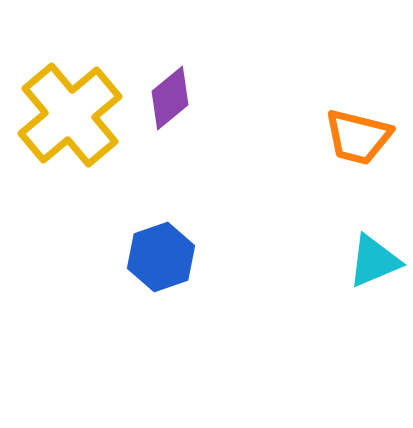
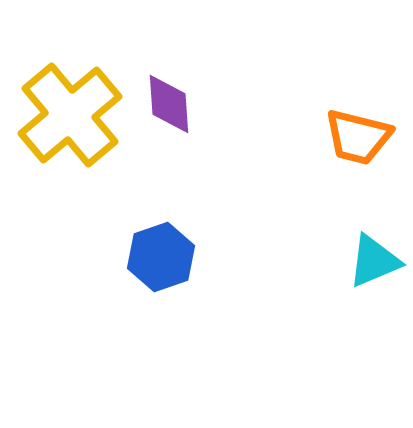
purple diamond: moved 1 px left, 6 px down; rotated 54 degrees counterclockwise
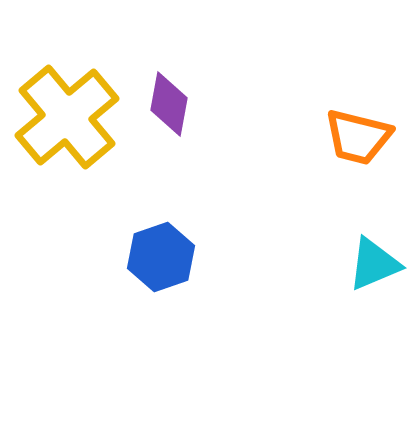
purple diamond: rotated 14 degrees clockwise
yellow cross: moved 3 px left, 2 px down
cyan triangle: moved 3 px down
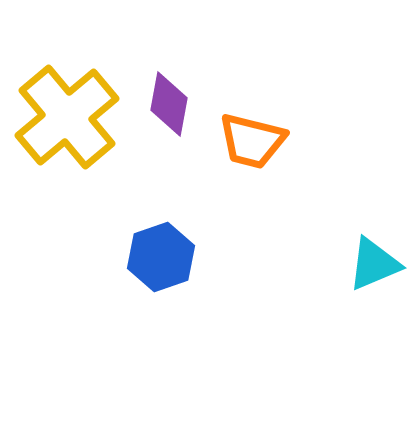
orange trapezoid: moved 106 px left, 4 px down
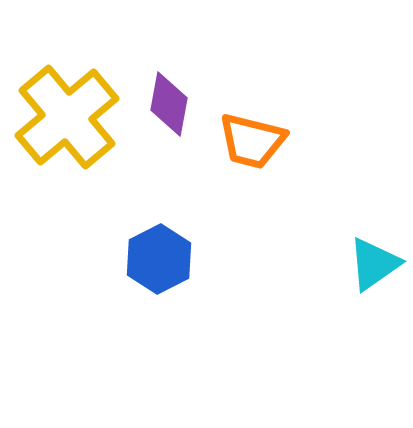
blue hexagon: moved 2 px left, 2 px down; rotated 8 degrees counterclockwise
cyan triangle: rotated 12 degrees counterclockwise
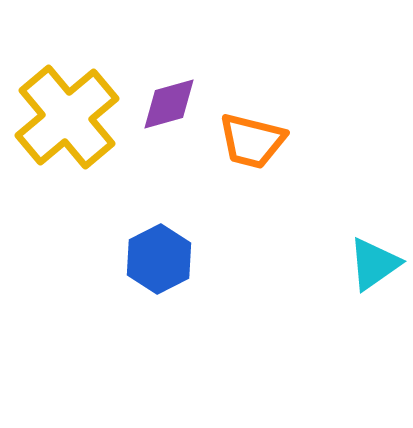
purple diamond: rotated 64 degrees clockwise
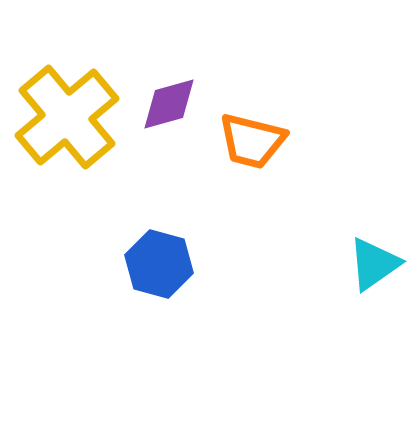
blue hexagon: moved 5 px down; rotated 18 degrees counterclockwise
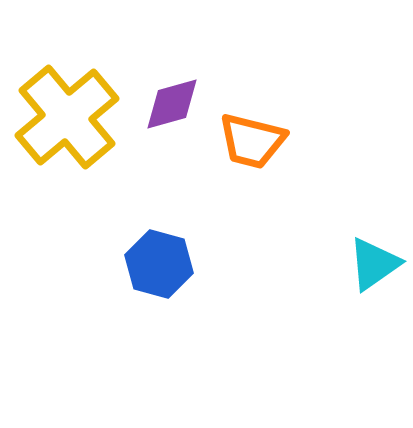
purple diamond: moved 3 px right
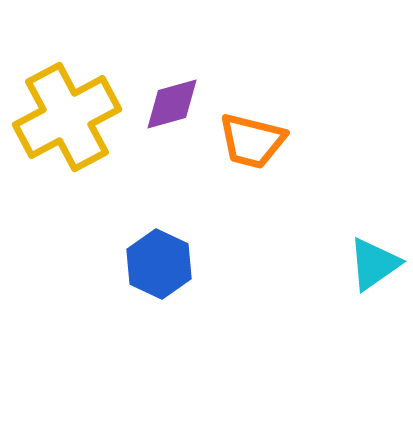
yellow cross: rotated 12 degrees clockwise
blue hexagon: rotated 10 degrees clockwise
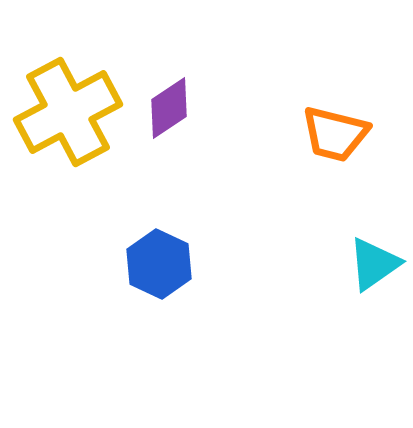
purple diamond: moved 3 px left, 4 px down; rotated 18 degrees counterclockwise
yellow cross: moved 1 px right, 5 px up
orange trapezoid: moved 83 px right, 7 px up
